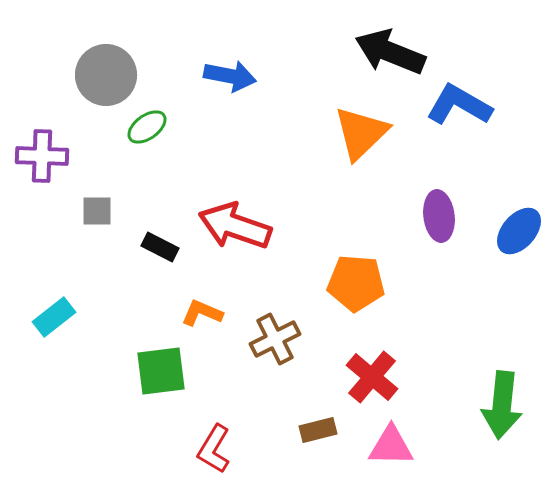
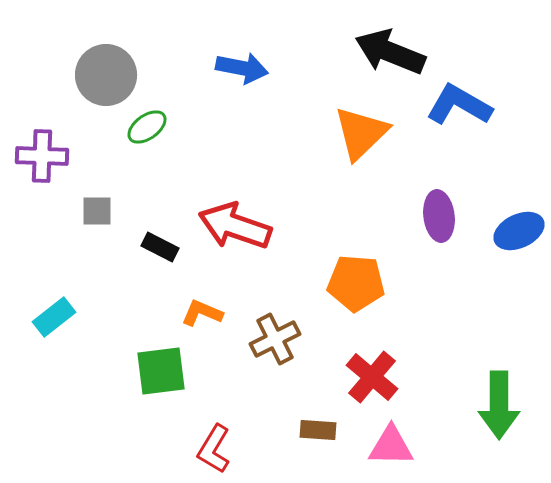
blue arrow: moved 12 px right, 8 px up
blue ellipse: rotated 24 degrees clockwise
green arrow: moved 3 px left; rotated 6 degrees counterclockwise
brown rectangle: rotated 18 degrees clockwise
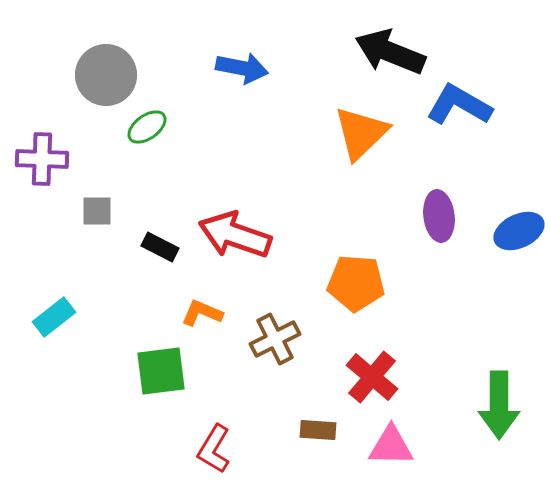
purple cross: moved 3 px down
red arrow: moved 9 px down
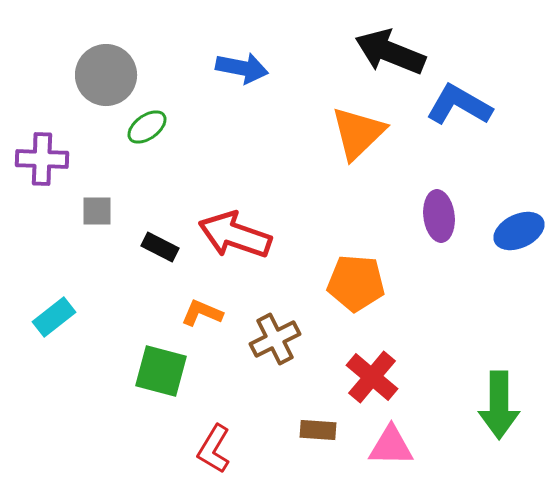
orange triangle: moved 3 px left
green square: rotated 22 degrees clockwise
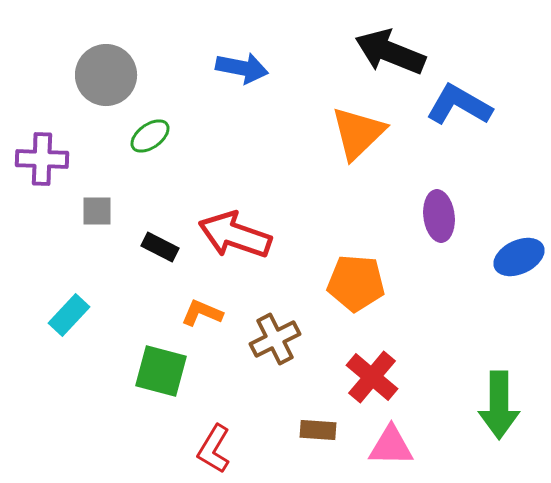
green ellipse: moved 3 px right, 9 px down
blue ellipse: moved 26 px down
cyan rectangle: moved 15 px right, 2 px up; rotated 9 degrees counterclockwise
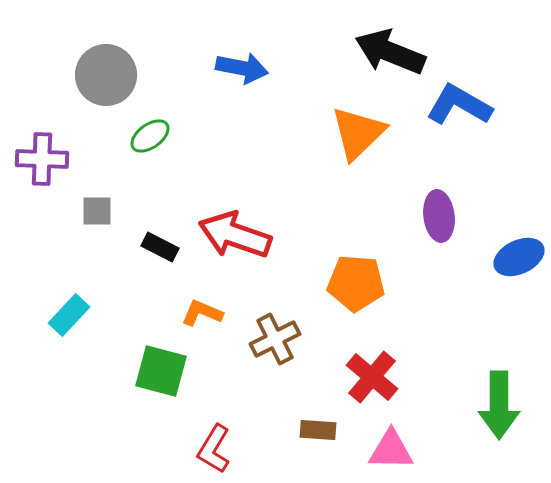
pink triangle: moved 4 px down
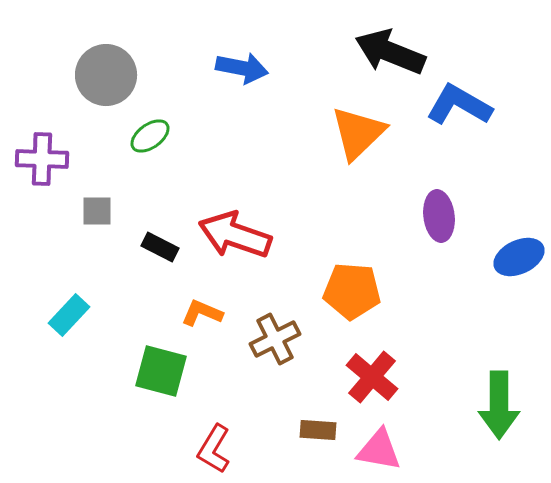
orange pentagon: moved 4 px left, 8 px down
pink triangle: moved 12 px left; rotated 9 degrees clockwise
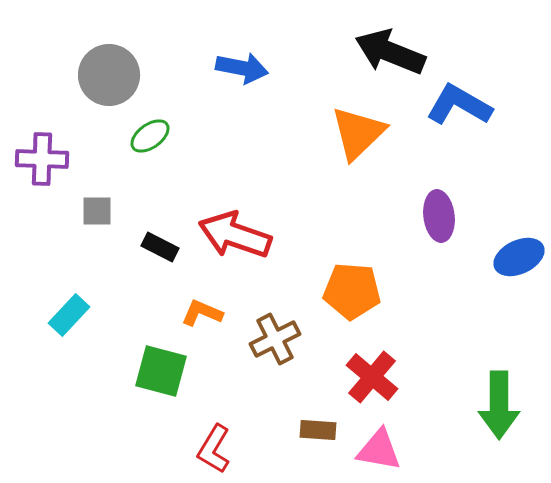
gray circle: moved 3 px right
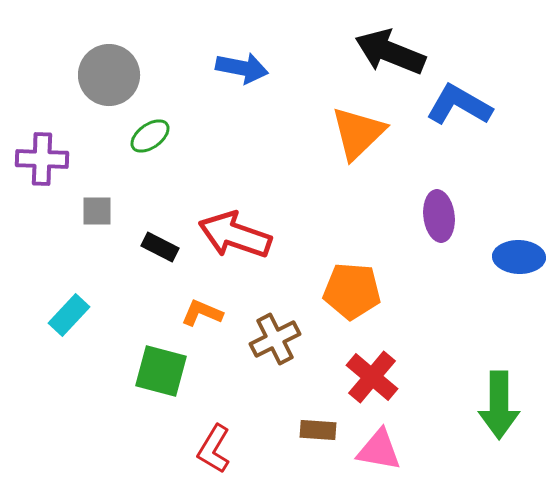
blue ellipse: rotated 27 degrees clockwise
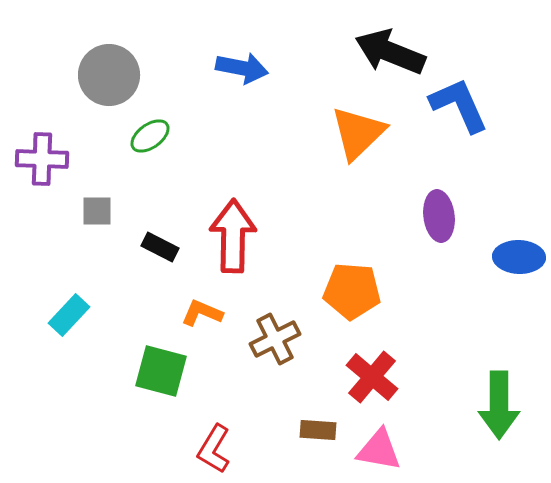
blue L-shape: rotated 36 degrees clockwise
red arrow: moved 2 px left, 1 px down; rotated 72 degrees clockwise
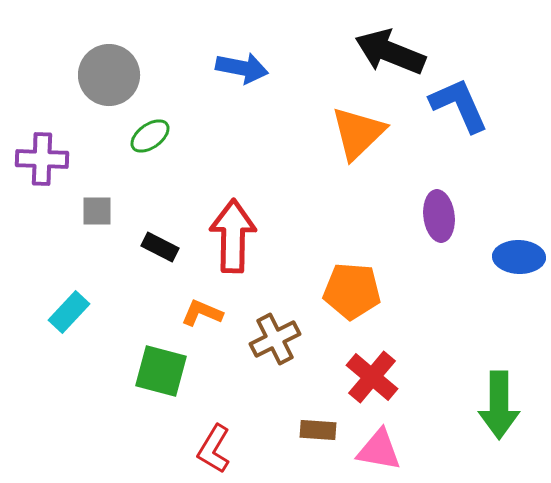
cyan rectangle: moved 3 px up
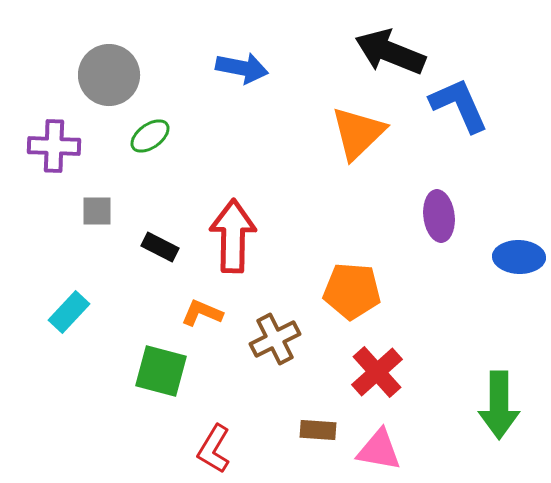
purple cross: moved 12 px right, 13 px up
red cross: moved 5 px right, 5 px up; rotated 8 degrees clockwise
